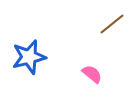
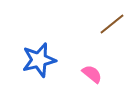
blue star: moved 10 px right, 3 px down
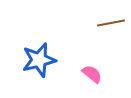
brown line: moved 1 px left, 1 px up; rotated 28 degrees clockwise
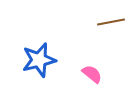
brown line: moved 1 px up
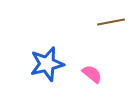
blue star: moved 8 px right, 4 px down
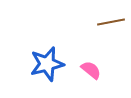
pink semicircle: moved 1 px left, 4 px up
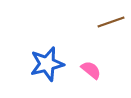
brown line: rotated 8 degrees counterclockwise
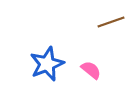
blue star: rotated 8 degrees counterclockwise
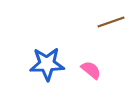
blue star: rotated 20 degrees clockwise
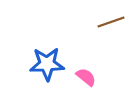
pink semicircle: moved 5 px left, 7 px down
